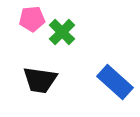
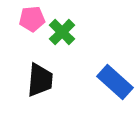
black trapezoid: rotated 93 degrees counterclockwise
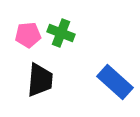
pink pentagon: moved 4 px left, 16 px down
green cross: moved 1 px left, 1 px down; rotated 24 degrees counterclockwise
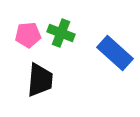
blue rectangle: moved 29 px up
